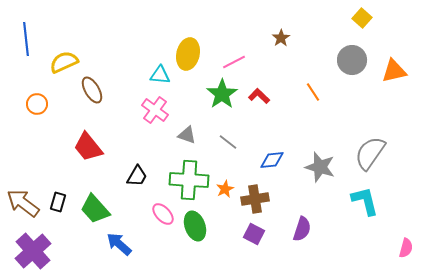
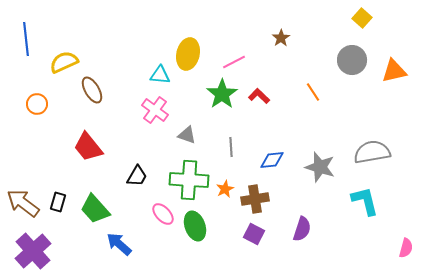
gray line: moved 3 px right, 5 px down; rotated 48 degrees clockwise
gray semicircle: moved 2 px right, 1 px up; rotated 45 degrees clockwise
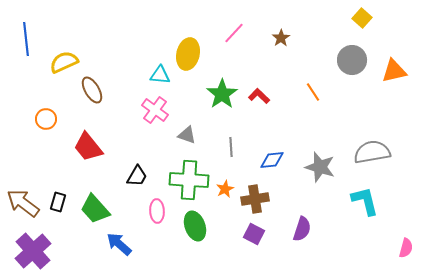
pink line: moved 29 px up; rotated 20 degrees counterclockwise
orange circle: moved 9 px right, 15 px down
pink ellipse: moved 6 px left, 3 px up; rotated 40 degrees clockwise
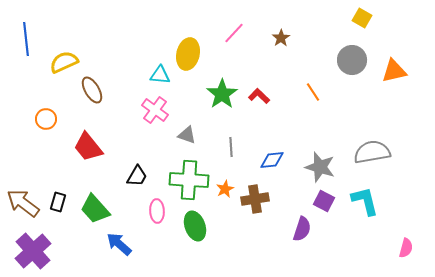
yellow square: rotated 12 degrees counterclockwise
purple square: moved 70 px right, 33 px up
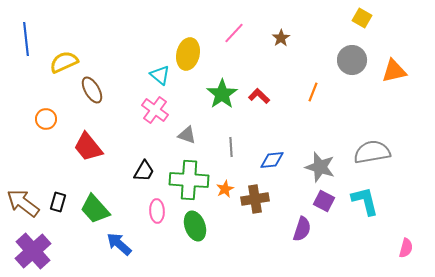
cyan triangle: rotated 35 degrees clockwise
orange line: rotated 54 degrees clockwise
black trapezoid: moved 7 px right, 5 px up
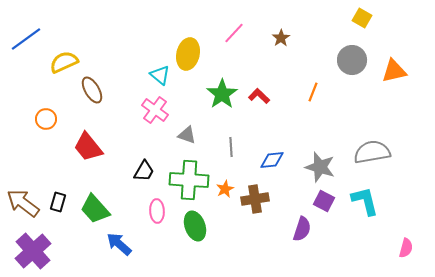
blue line: rotated 60 degrees clockwise
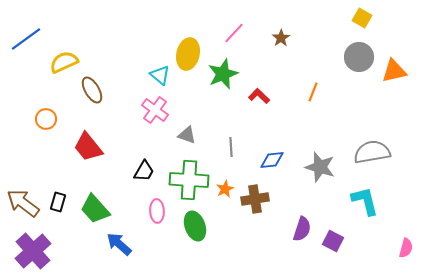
gray circle: moved 7 px right, 3 px up
green star: moved 1 px right, 20 px up; rotated 12 degrees clockwise
purple square: moved 9 px right, 40 px down
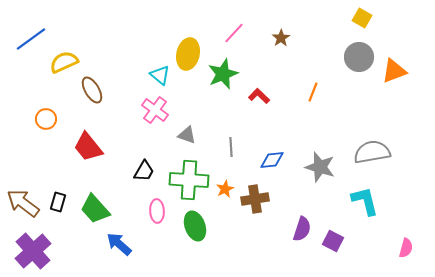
blue line: moved 5 px right
orange triangle: rotated 8 degrees counterclockwise
